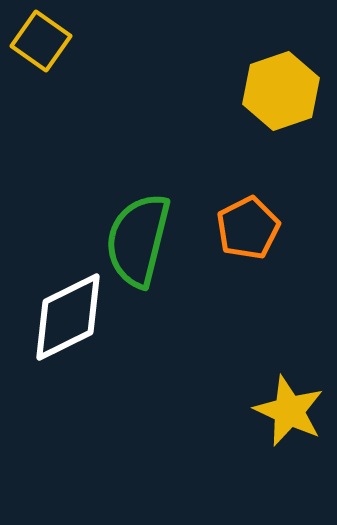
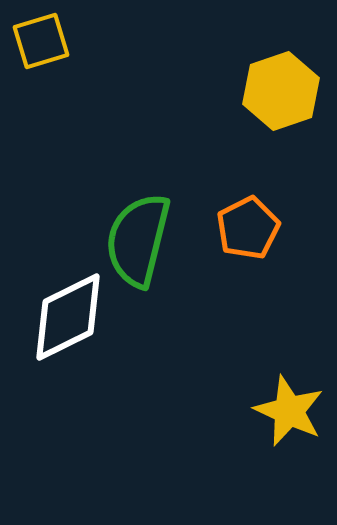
yellow square: rotated 38 degrees clockwise
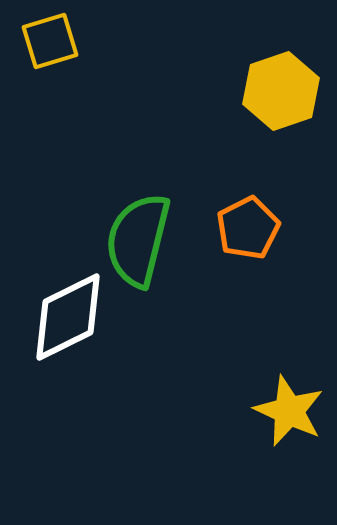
yellow square: moved 9 px right
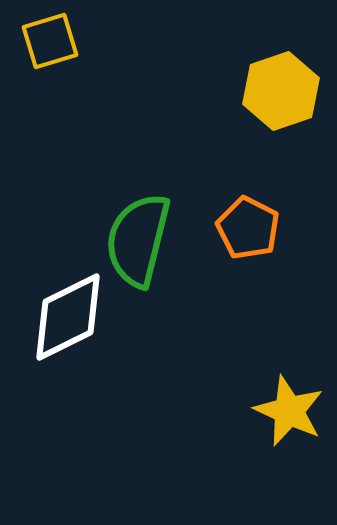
orange pentagon: rotated 18 degrees counterclockwise
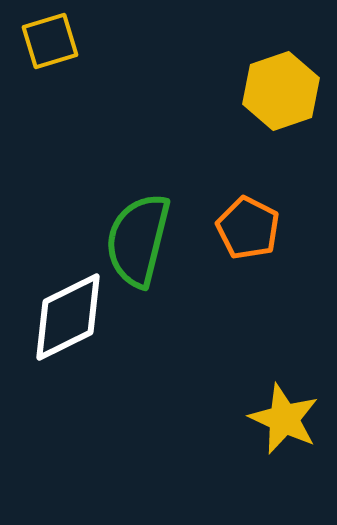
yellow star: moved 5 px left, 8 px down
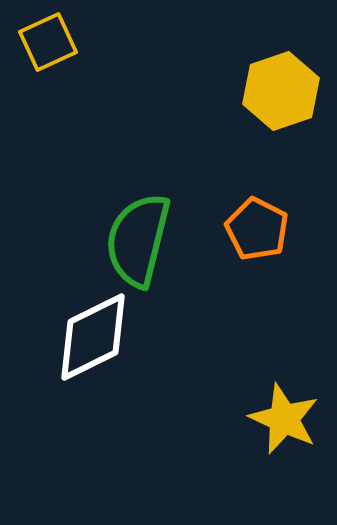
yellow square: moved 2 px left, 1 px down; rotated 8 degrees counterclockwise
orange pentagon: moved 9 px right, 1 px down
white diamond: moved 25 px right, 20 px down
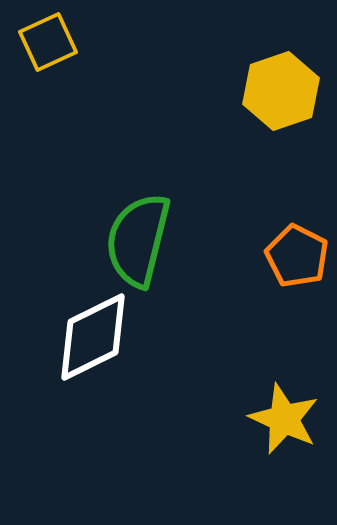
orange pentagon: moved 40 px right, 27 px down
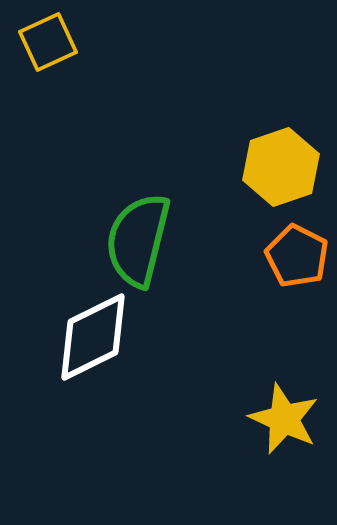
yellow hexagon: moved 76 px down
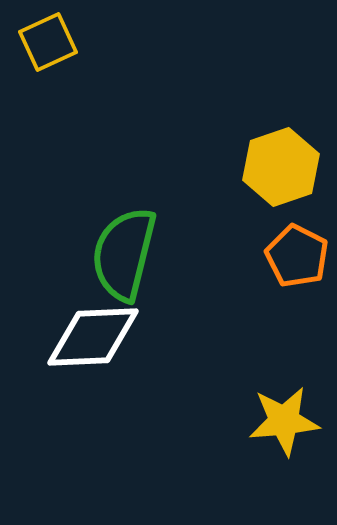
green semicircle: moved 14 px left, 14 px down
white diamond: rotated 24 degrees clockwise
yellow star: moved 2 px down; rotated 30 degrees counterclockwise
